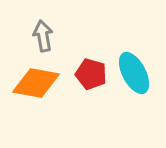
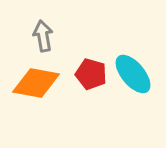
cyan ellipse: moved 1 px left, 1 px down; rotated 12 degrees counterclockwise
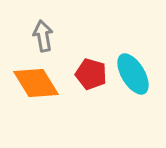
cyan ellipse: rotated 9 degrees clockwise
orange diamond: rotated 48 degrees clockwise
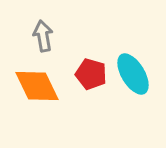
orange diamond: moved 1 px right, 3 px down; rotated 6 degrees clockwise
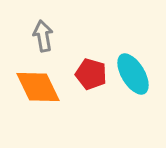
orange diamond: moved 1 px right, 1 px down
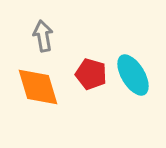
cyan ellipse: moved 1 px down
orange diamond: rotated 9 degrees clockwise
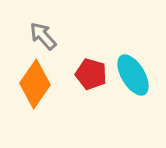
gray arrow: rotated 32 degrees counterclockwise
orange diamond: moved 3 px left, 3 px up; rotated 51 degrees clockwise
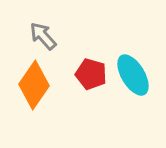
orange diamond: moved 1 px left, 1 px down
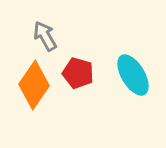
gray arrow: moved 2 px right; rotated 12 degrees clockwise
red pentagon: moved 13 px left, 1 px up
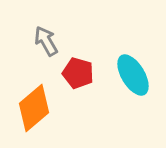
gray arrow: moved 1 px right, 5 px down
orange diamond: moved 23 px down; rotated 15 degrees clockwise
